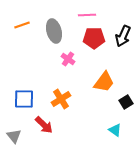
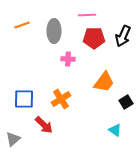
gray ellipse: rotated 15 degrees clockwise
pink cross: rotated 32 degrees counterclockwise
gray triangle: moved 1 px left, 3 px down; rotated 28 degrees clockwise
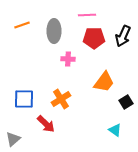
red arrow: moved 2 px right, 1 px up
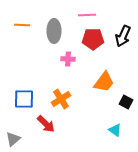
orange line: rotated 21 degrees clockwise
red pentagon: moved 1 px left, 1 px down
black square: rotated 32 degrees counterclockwise
